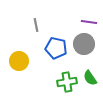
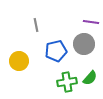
purple line: moved 2 px right
blue pentagon: moved 3 px down; rotated 25 degrees counterclockwise
green semicircle: rotated 105 degrees counterclockwise
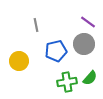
purple line: moved 3 px left; rotated 28 degrees clockwise
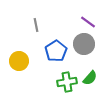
blue pentagon: rotated 20 degrees counterclockwise
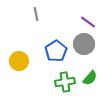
gray line: moved 11 px up
green cross: moved 2 px left
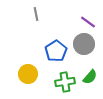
yellow circle: moved 9 px right, 13 px down
green semicircle: moved 1 px up
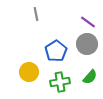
gray circle: moved 3 px right
yellow circle: moved 1 px right, 2 px up
green cross: moved 5 px left
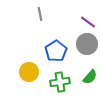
gray line: moved 4 px right
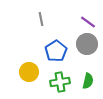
gray line: moved 1 px right, 5 px down
green semicircle: moved 2 px left, 4 px down; rotated 28 degrees counterclockwise
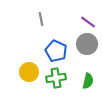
blue pentagon: rotated 15 degrees counterclockwise
green cross: moved 4 px left, 4 px up
